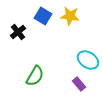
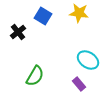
yellow star: moved 9 px right, 3 px up
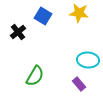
cyan ellipse: rotated 30 degrees counterclockwise
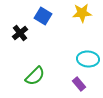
yellow star: moved 3 px right; rotated 12 degrees counterclockwise
black cross: moved 2 px right, 1 px down
cyan ellipse: moved 1 px up
green semicircle: rotated 15 degrees clockwise
